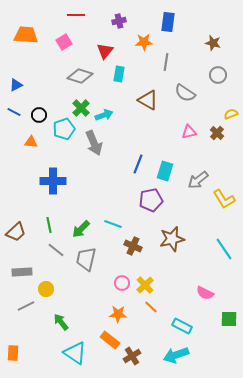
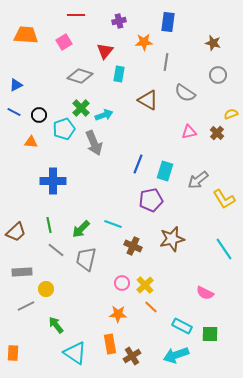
green square at (229, 319): moved 19 px left, 15 px down
green arrow at (61, 322): moved 5 px left, 3 px down
orange rectangle at (110, 340): moved 4 px down; rotated 42 degrees clockwise
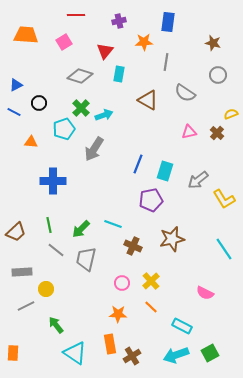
black circle at (39, 115): moved 12 px up
gray arrow at (94, 143): moved 6 px down; rotated 55 degrees clockwise
yellow cross at (145, 285): moved 6 px right, 4 px up
green square at (210, 334): moved 19 px down; rotated 30 degrees counterclockwise
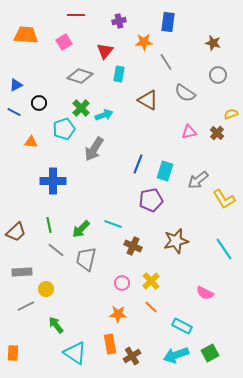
gray line at (166, 62): rotated 42 degrees counterclockwise
brown star at (172, 239): moved 4 px right, 2 px down
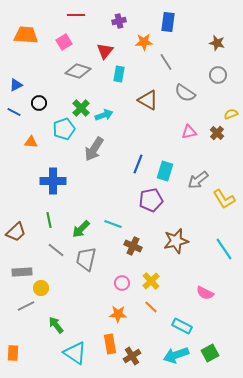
brown star at (213, 43): moved 4 px right
gray diamond at (80, 76): moved 2 px left, 5 px up
green line at (49, 225): moved 5 px up
yellow circle at (46, 289): moved 5 px left, 1 px up
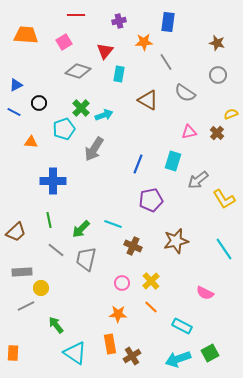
cyan rectangle at (165, 171): moved 8 px right, 10 px up
cyan arrow at (176, 355): moved 2 px right, 4 px down
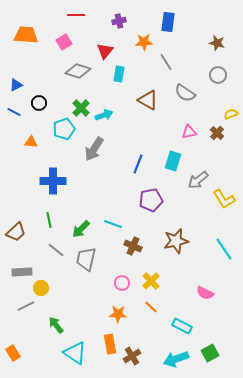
orange rectangle at (13, 353): rotated 35 degrees counterclockwise
cyan arrow at (178, 359): moved 2 px left
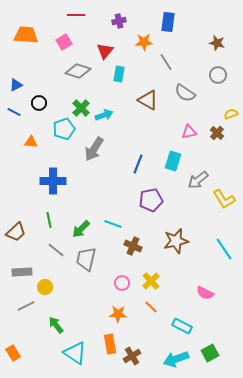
yellow circle at (41, 288): moved 4 px right, 1 px up
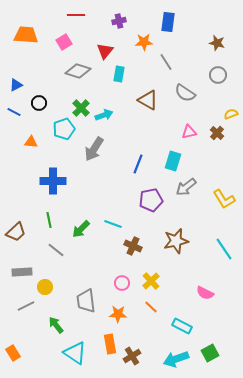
gray arrow at (198, 180): moved 12 px left, 7 px down
gray trapezoid at (86, 259): moved 42 px down; rotated 20 degrees counterclockwise
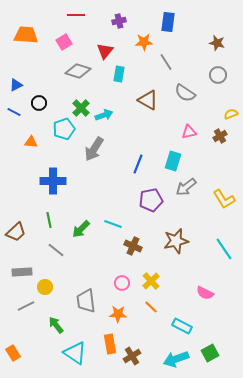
brown cross at (217, 133): moved 3 px right, 3 px down; rotated 16 degrees clockwise
